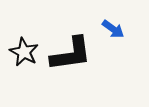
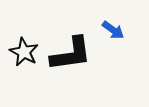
blue arrow: moved 1 px down
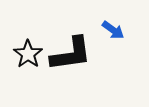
black star: moved 4 px right, 2 px down; rotated 8 degrees clockwise
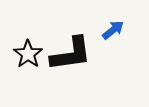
blue arrow: rotated 75 degrees counterclockwise
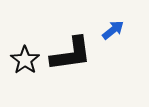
black star: moved 3 px left, 6 px down
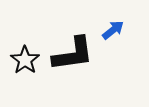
black L-shape: moved 2 px right
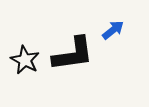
black star: rotated 8 degrees counterclockwise
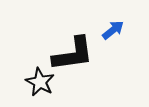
black star: moved 15 px right, 22 px down
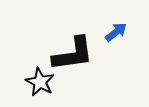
blue arrow: moved 3 px right, 2 px down
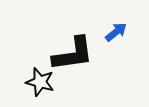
black star: rotated 12 degrees counterclockwise
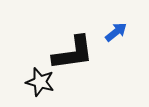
black L-shape: moved 1 px up
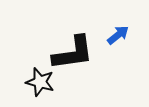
blue arrow: moved 2 px right, 3 px down
